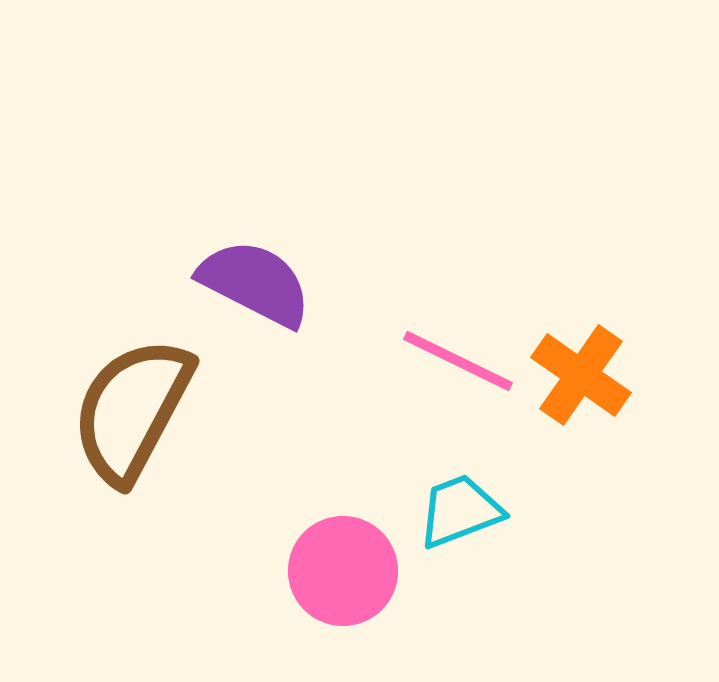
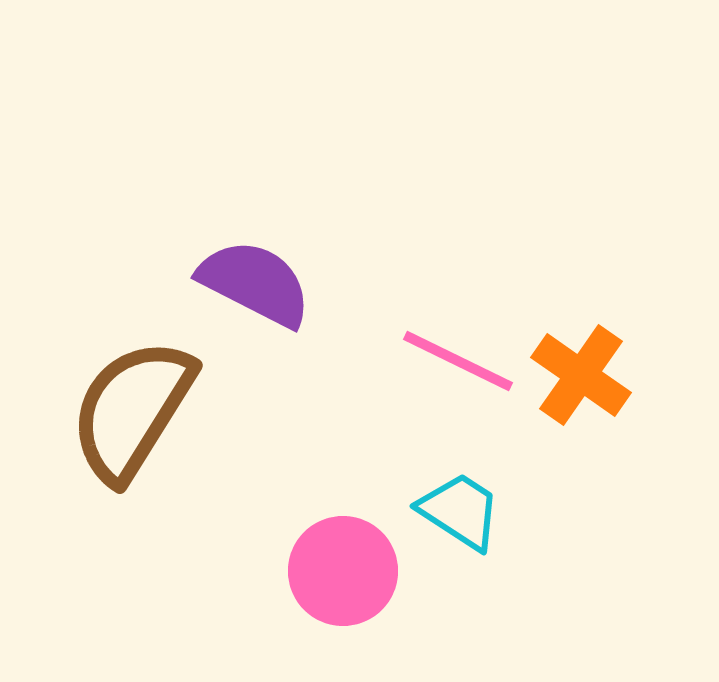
brown semicircle: rotated 4 degrees clockwise
cyan trapezoid: rotated 54 degrees clockwise
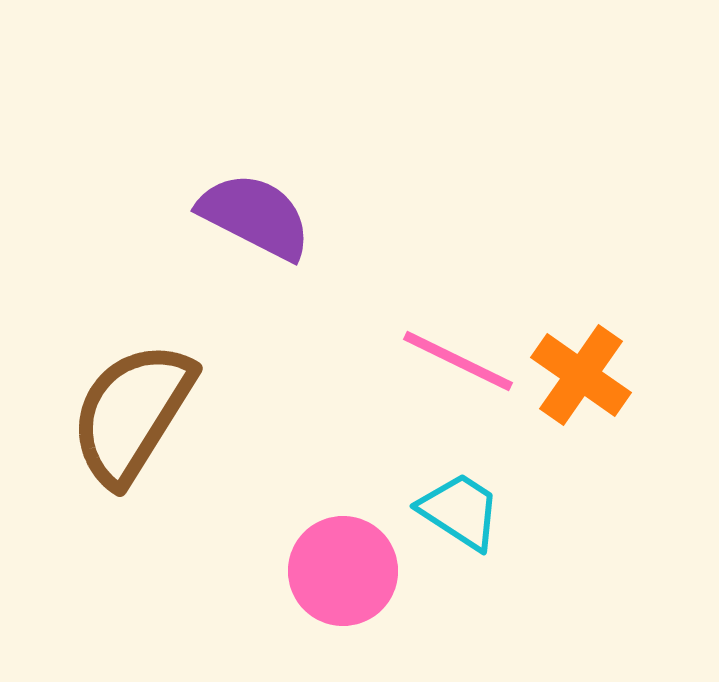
purple semicircle: moved 67 px up
brown semicircle: moved 3 px down
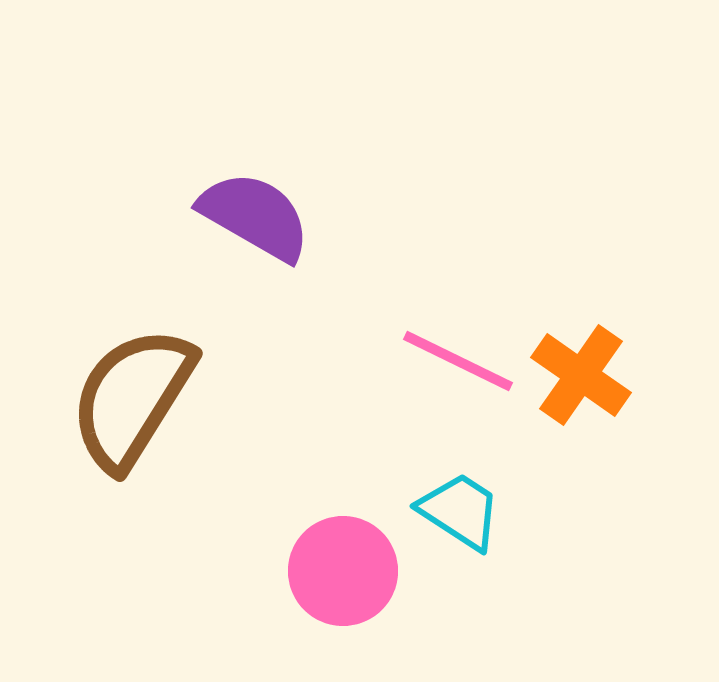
purple semicircle: rotated 3 degrees clockwise
brown semicircle: moved 15 px up
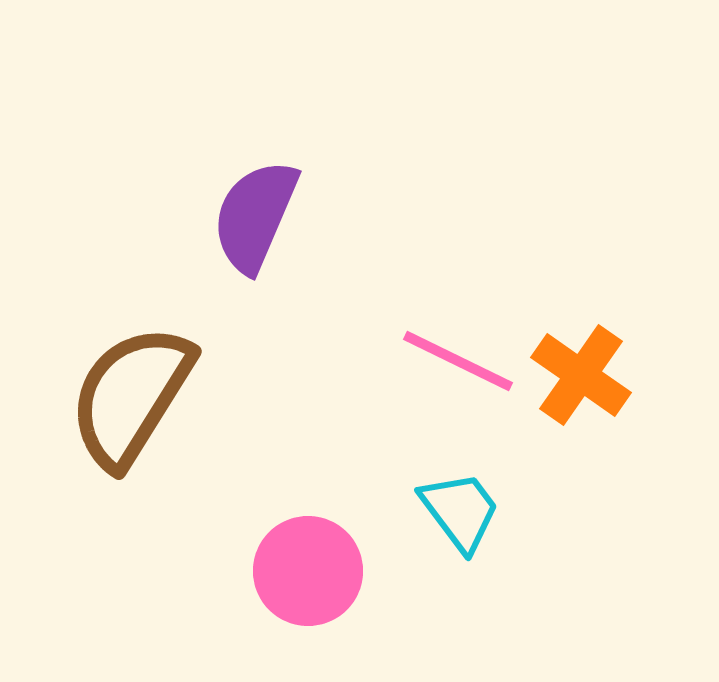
purple semicircle: rotated 97 degrees counterclockwise
brown semicircle: moved 1 px left, 2 px up
cyan trapezoid: rotated 20 degrees clockwise
pink circle: moved 35 px left
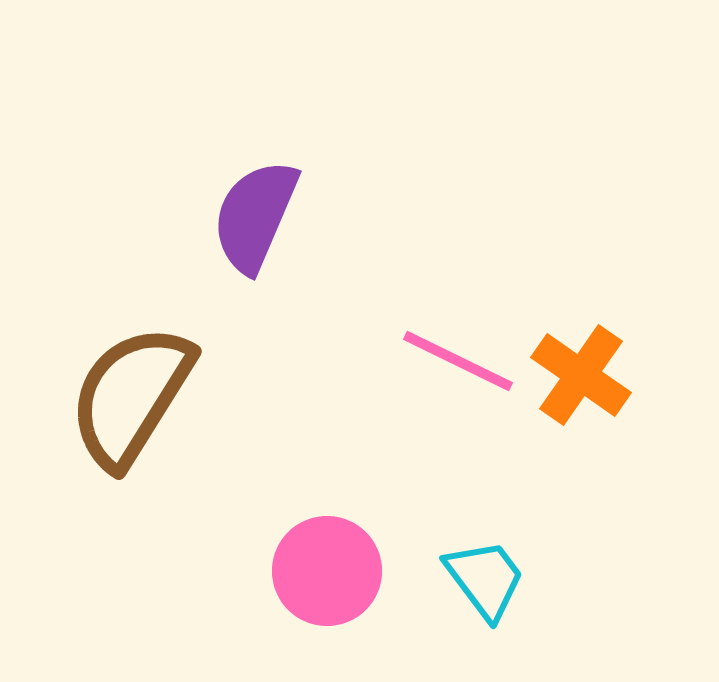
cyan trapezoid: moved 25 px right, 68 px down
pink circle: moved 19 px right
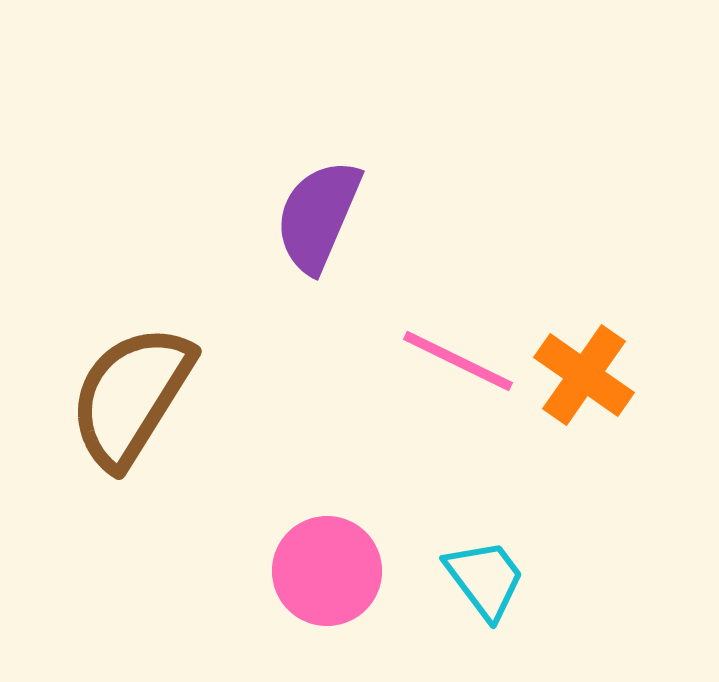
purple semicircle: moved 63 px right
orange cross: moved 3 px right
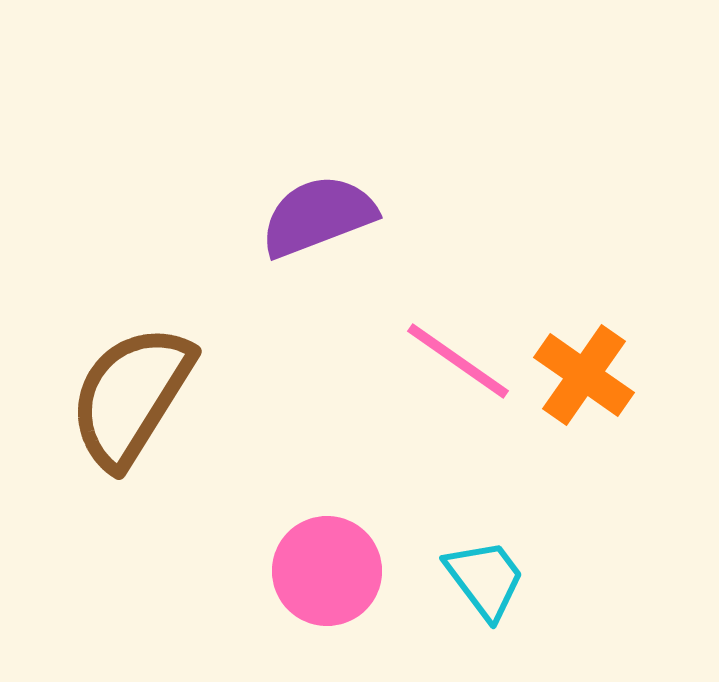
purple semicircle: rotated 46 degrees clockwise
pink line: rotated 9 degrees clockwise
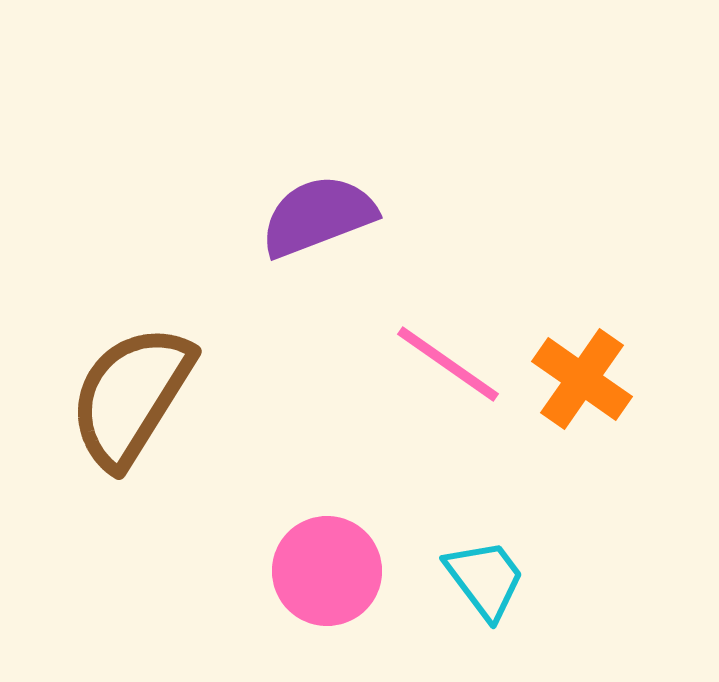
pink line: moved 10 px left, 3 px down
orange cross: moved 2 px left, 4 px down
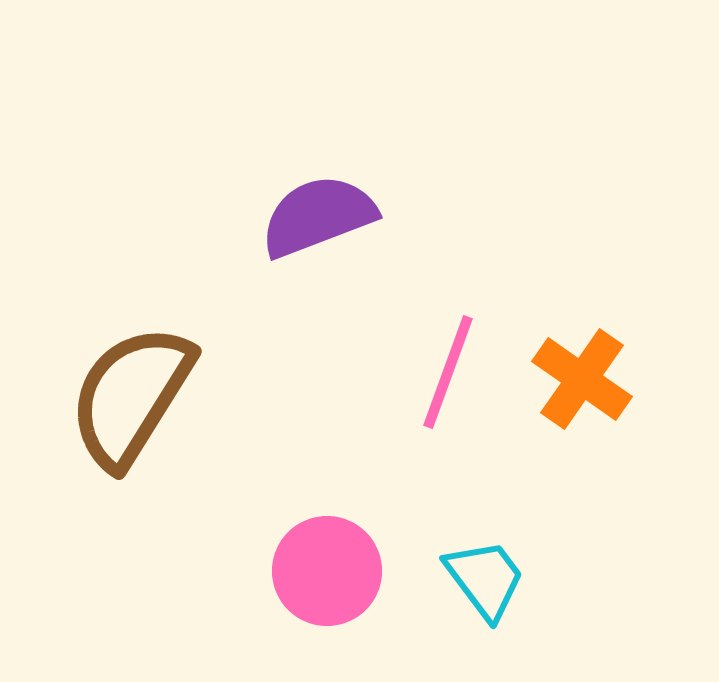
pink line: moved 8 px down; rotated 75 degrees clockwise
